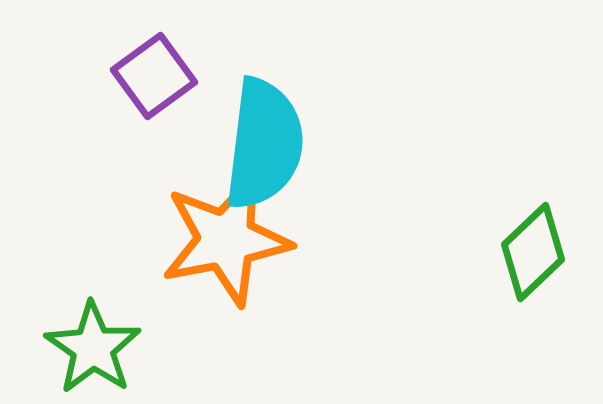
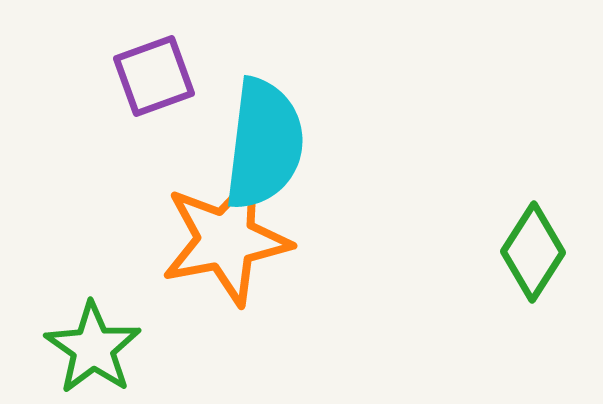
purple square: rotated 16 degrees clockwise
green diamond: rotated 14 degrees counterclockwise
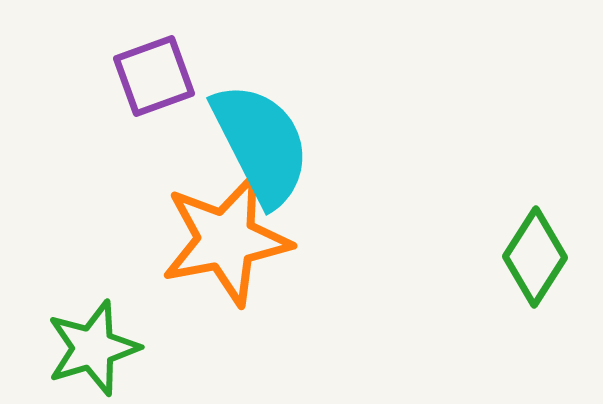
cyan semicircle: moved 3 px left; rotated 34 degrees counterclockwise
green diamond: moved 2 px right, 5 px down
green star: rotated 20 degrees clockwise
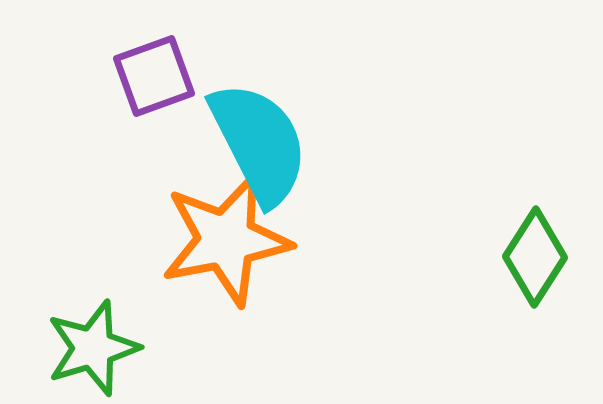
cyan semicircle: moved 2 px left, 1 px up
